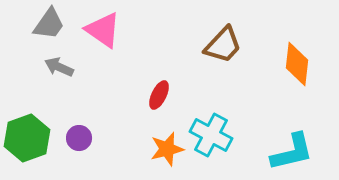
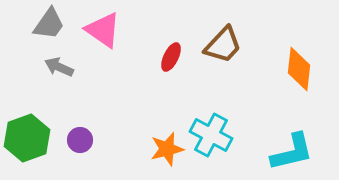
orange diamond: moved 2 px right, 5 px down
red ellipse: moved 12 px right, 38 px up
purple circle: moved 1 px right, 2 px down
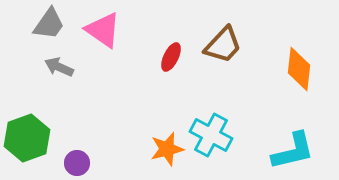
purple circle: moved 3 px left, 23 px down
cyan L-shape: moved 1 px right, 1 px up
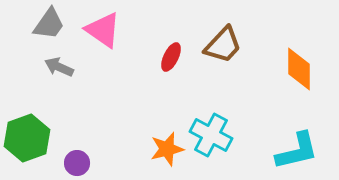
orange diamond: rotated 6 degrees counterclockwise
cyan L-shape: moved 4 px right
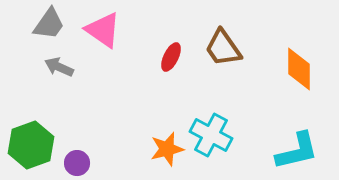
brown trapezoid: moved 3 px down; rotated 102 degrees clockwise
green hexagon: moved 4 px right, 7 px down
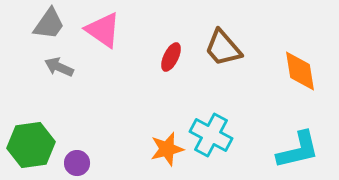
brown trapezoid: rotated 6 degrees counterclockwise
orange diamond: moved 1 px right, 2 px down; rotated 9 degrees counterclockwise
green hexagon: rotated 12 degrees clockwise
cyan L-shape: moved 1 px right, 1 px up
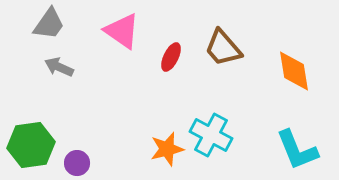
pink triangle: moved 19 px right, 1 px down
orange diamond: moved 6 px left
cyan L-shape: moved 1 px left; rotated 81 degrees clockwise
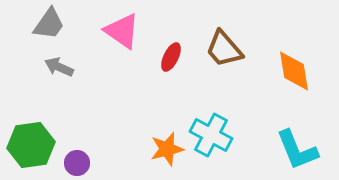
brown trapezoid: moved 1 px right, 1 px down
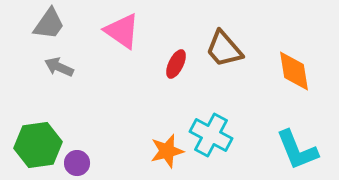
red ellipse: moved 5 px right, 7 px down
green hexagon: moved 7 px right
orange star: moved 2 px down
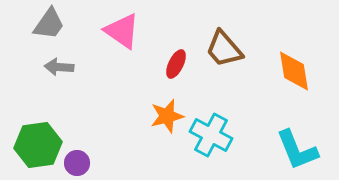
gray arrow: rotated 20 degrees counterclockwise
orange star: moved 35 px up
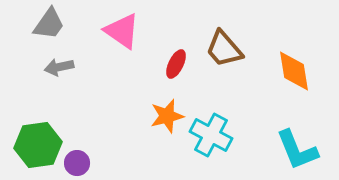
gray arrow: rotated 16 degrees counterclockwise
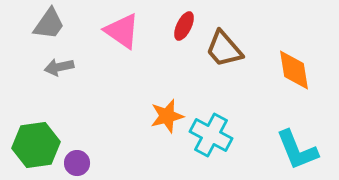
red ellipse: moved 8 px right, 38 px up
orange diamond: moved 1 px up
green hexagon: moved 2 px left
